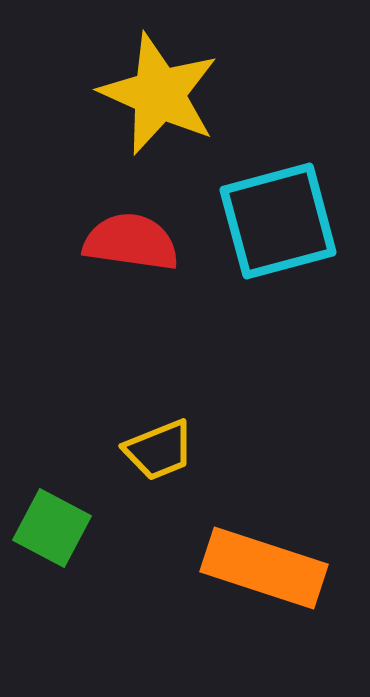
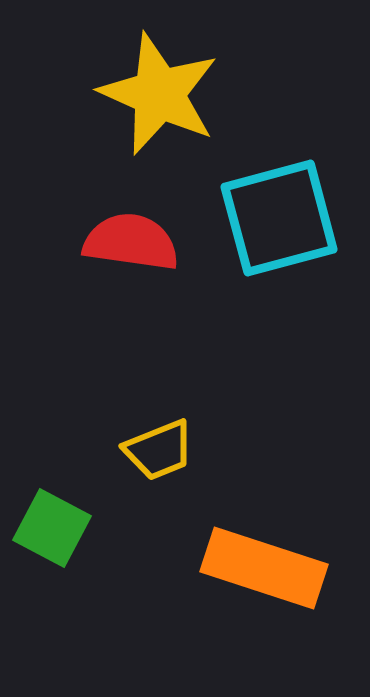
cyan square: moved 1 px right, 3 px up
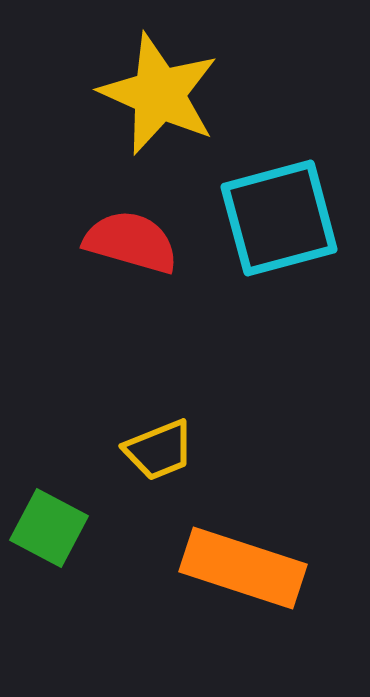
red semicircle: rotated 8 degrees clockwise
green square: moved 3 px left
orange rectangle: moved 21 px left
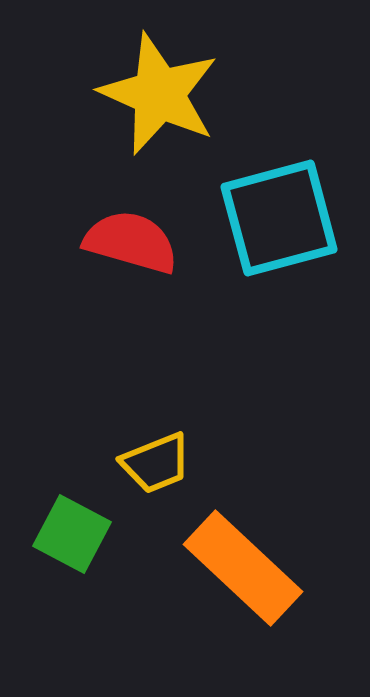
yellow trapezoid: moved 3 px left, 13 px down
green square: moved 23 px right, 6 px down
orange rectangle: rotated 25 degrees clockwise
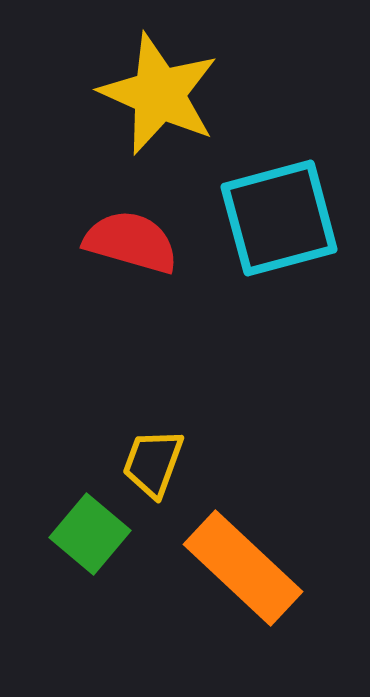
yellow trapezoid: moved 3 px left; rotated 132 degrees clockwise
green square: moved 18 px right; rotated 12 degrees clockwise
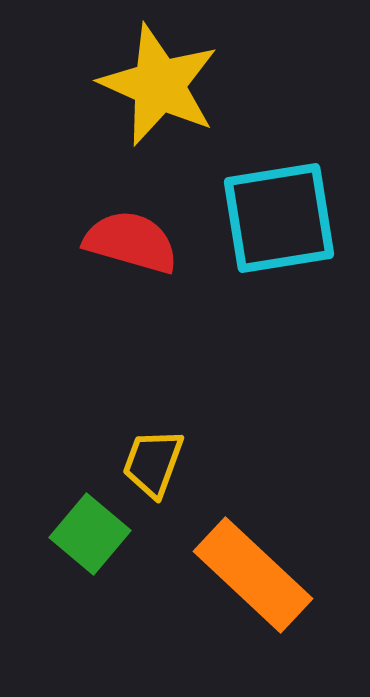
yellow star: moved 9 px up
cyan square: rotated 6 degrees clockwise
orange rectangle: moved 10 px right, 7 px down
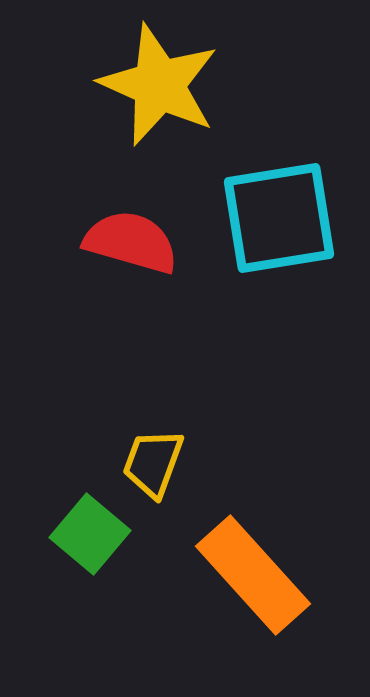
orange rectangle: rotated 5 degrees clockwise
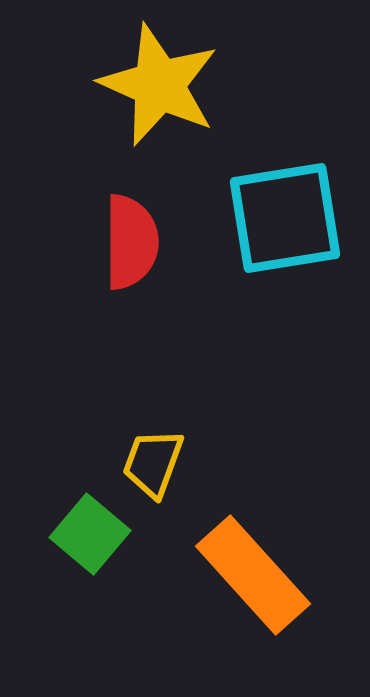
cyan square: moved 6 px right
red semicircle: rotated 74 degrees clockwise
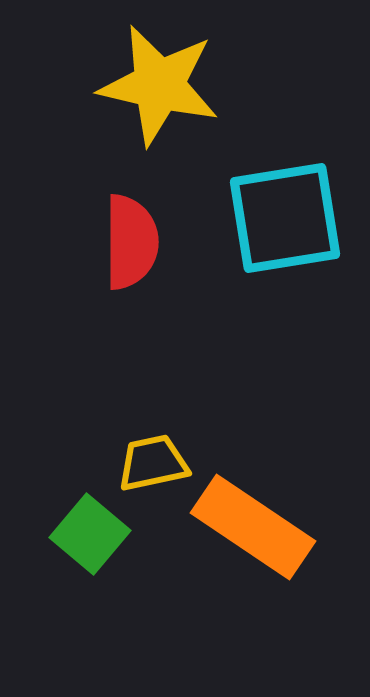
yellow star: rotated 11 degrees counterclockwise
yellow trapezoid: rotated 58 degrees clockwise
orange rectangle: moved 48 px up; rotated 14 degrees counterclockwise
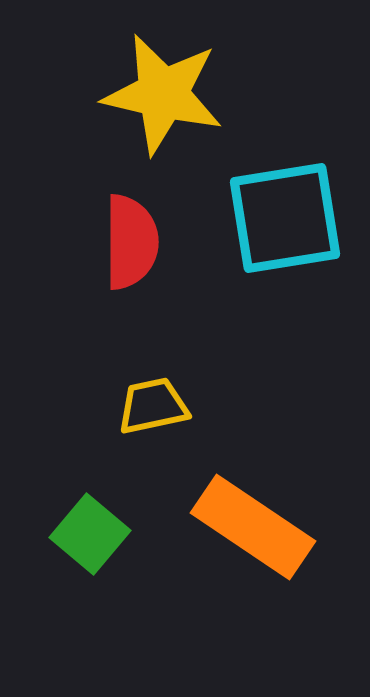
yellow star: moved 4 px right, 9 px down
yellow trapezoid: moved 57 px up
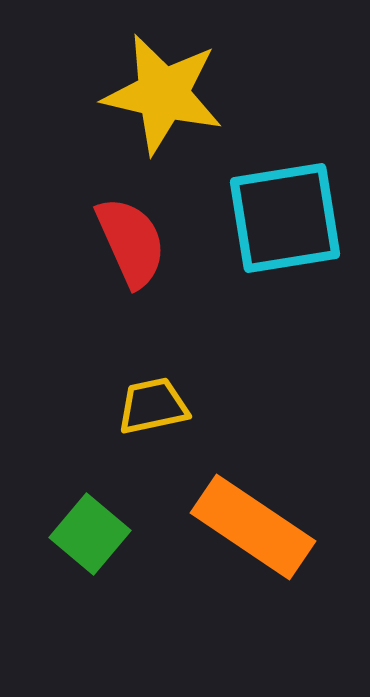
red semicircle: rotated 24 degrees counterclockwise
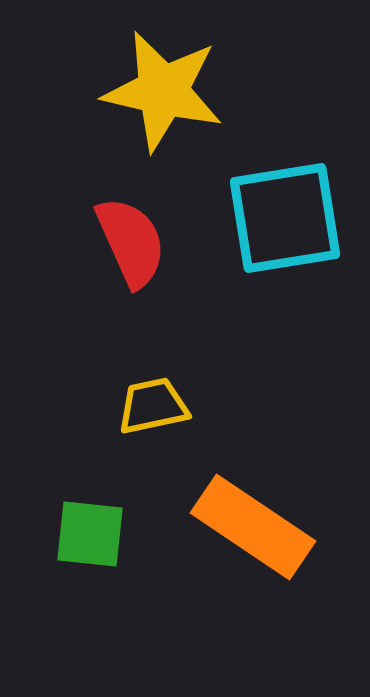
yellow star: moved 3 px up
green square: rotated 34 degrees counterclockwise
